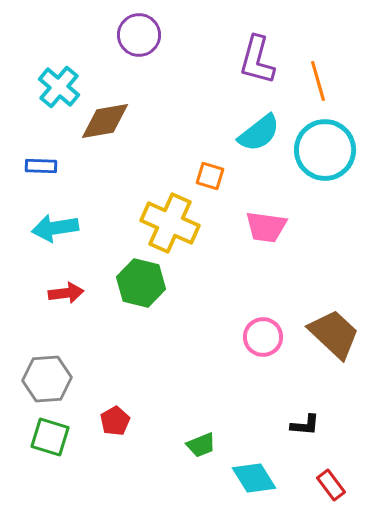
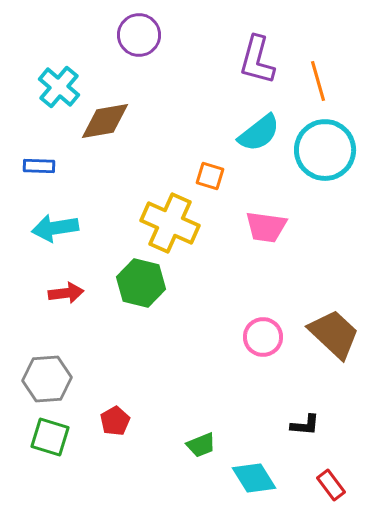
blue rectangle: moved 2 px left
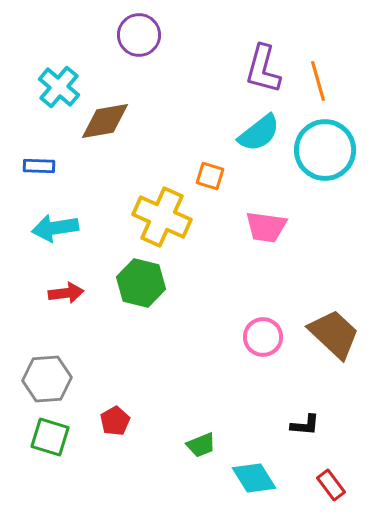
purple L-shape: moved 6 px right, 9 px down
yellow cross: moved 8 px left, 6 px up
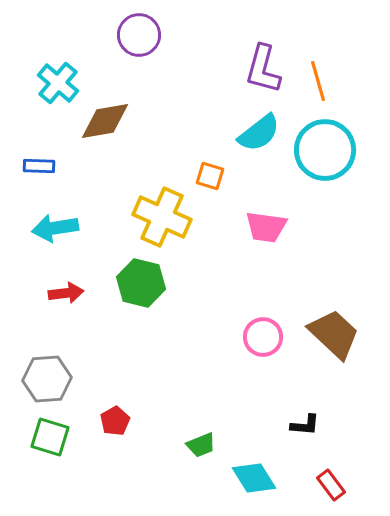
cyan cross: moved 1 px left, 4 px up
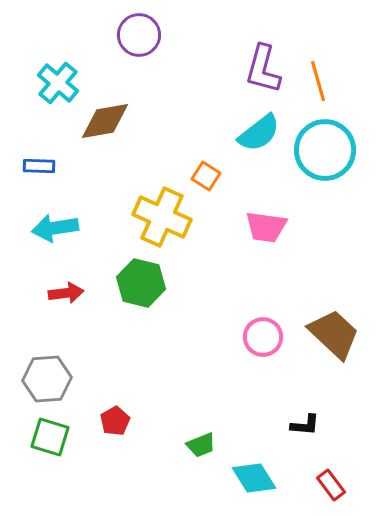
orange square: moved 4 px left; rotated 16 degrees clockwise
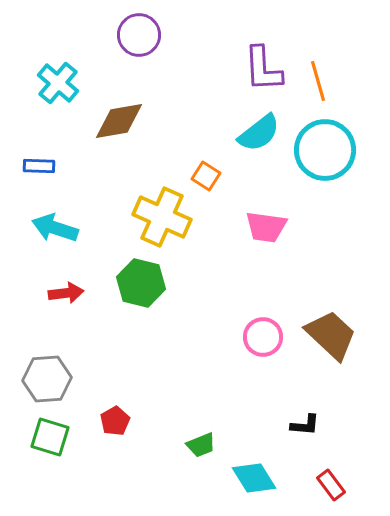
purple L-shape: rotated 18 degrees counterclockwise
brown diamond: moved 14 px right
cyan arrow: rotated 27 degrees clockwise
brown trapezoid: moved 3 px left, 1 px down
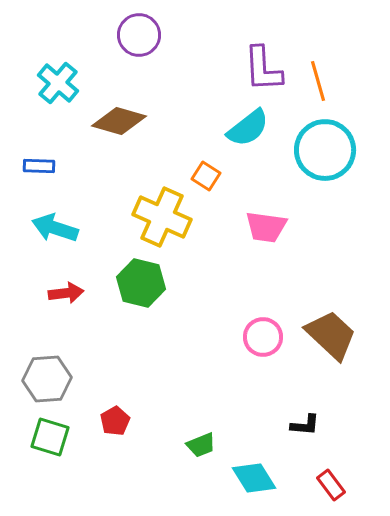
brown diamond: rotated 26 degrees clockwise
cyan semicircle: moved 11 px left, 5 px up
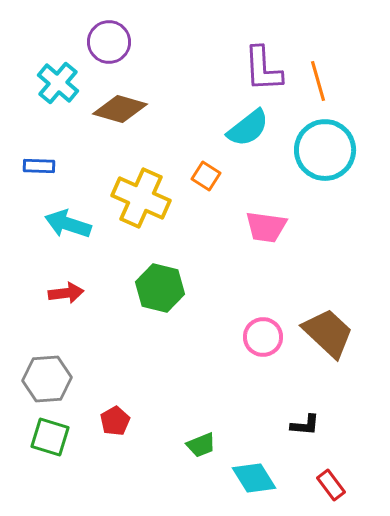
purple circle: moved 30 px left, 7 px down
brown diamond: moved 1 px right, 12 px up
yellow cross: moved 21 px left, 19 px up
cyan arrow: moved 13 px right, 4 px up
green hexagon: moved 19 px right, 5 px down
brown trapezoid: moved 3 px left, 2 px up
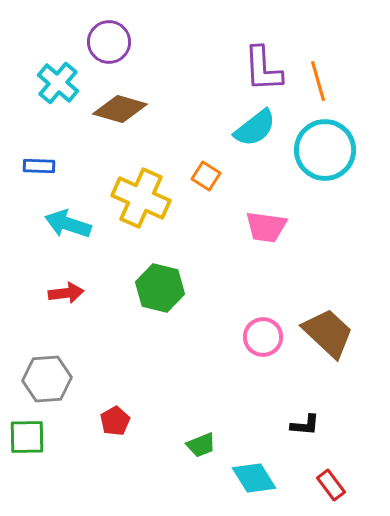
cyan semicircle: moved 7 px right
green square: moved 23 px left; rotated 18 degrees counterclockwise
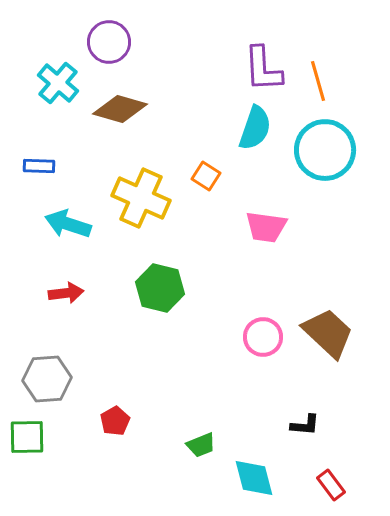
cyan semicircle: rotated 33 degrees counterclockwise
cyan diamond: rotated 18 degrees clockwise
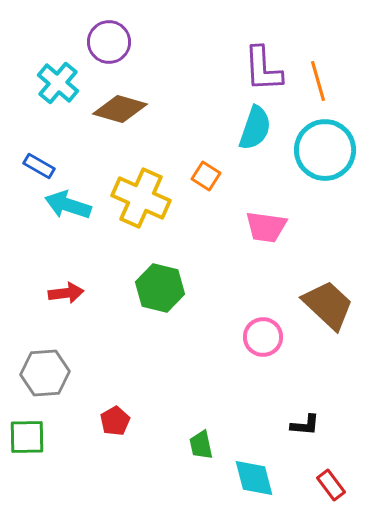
blue rectangle: rotated 28 degrees clockwise
cyan arrow: moved 19 px up
brown trapezoid: moved 28 px up
gray hexagon: moved 2 px left, 6 px up
green trapezoid: rotated 100 degrees clockwise
